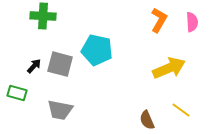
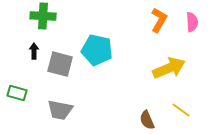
black arrow: moved 15 px up; rotated 42 degrees counterclockwise
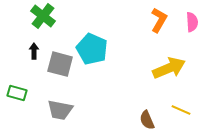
green cross: rotated 35 degrees clockwise
cyan pentagon: moved 5 px left, 1 px up; rotated 12 degrees clockwise
yellow line: rotated 12 degrees counterclockwise
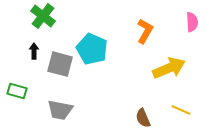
orange L-shape: moved 14 px left, 11 px down
green rectangle: moved 2 px up
brown semicircle: moved 4 px left, 2 px up
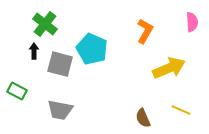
green cross: moved 2 px right, 8 px down
green rectangle: rotated 12 degrees clockwise
